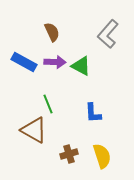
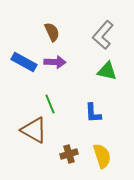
gray L-shape: moved 5 px left, 1 px down
green triangle: moved 26 px right, 5 px down; rotated 15 degrees counterclockwise
green line: moved 2 px right
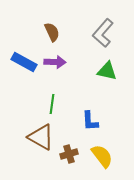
gray L-shape: moved 2 px up
green line: moved 2 px right; rotated 30 degrees clockwise
blue L-shape: moved 3 px left, 8 px down
brown triangle: moved 7 px right, 7 px down
yellow semicircle: rotated 20 degrees counterclockwise
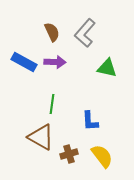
gray L-shape: moved 18 px left
green triangle: moved 3 px up
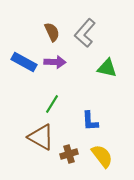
green line: rotated 24 degrees clockwise
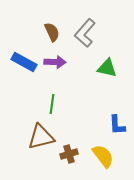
green line: rotated 24 degrees counterclockwise
blue L-shape: moved 27 px right, 4 px down
brown triangle: rotated 44 degrees counterclockwise
yellow semicircle: moved 1 px right
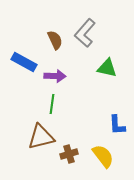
brown semicircle: moved 3 px right, 8 px down
purple arrow: moved 14 px down
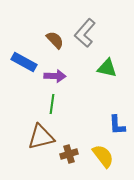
brown semicircle: rotated 18 degrees counterclockwise
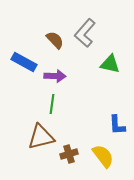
green triangle: moved 3 px right, 4 px up
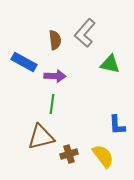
brown semicircle: rotated 36 degrees clockwise
